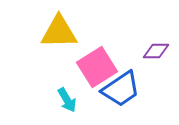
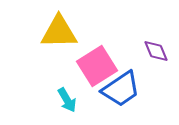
purple diamond: rotated 68 degrees clockwise
pink square: moved 1 px up
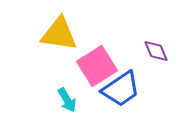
yellow triangle: moved 2 px down; rotated 9 degrees clockwise
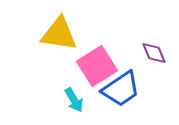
purple diamond: moved 2 px left, 2 px down
cyan arrow: moved 7 px right
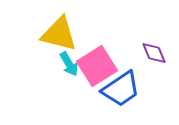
yellow triangle: rotated 6 degrees clockwise
cyan arrow: moved 5 px left, 36 px up
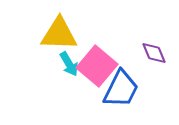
yellow triangle: rotated 12 degrees counterclockwise
pink square: rotated 18 degrees counterclockwise
blue trapezoid: rotated 30 degrees counterclockwise
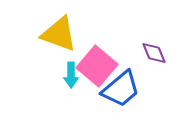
yellow triangle: rotated 18 degrees clockwise
cyan arrow: moved 2 px right, 11 px down; rotated 30 degrees clockwise
blue trapezoid: rotated 24 degrees clockwise
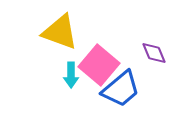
yellow triangle: moved 1 px right, 2 px up
pink square: moved 2 px right, 1 px up
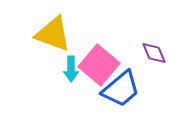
yellow triangle: moved 7 px left, 2 px down
cyan arrow: moved 6 px up
